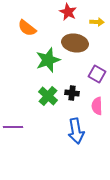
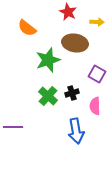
black cross: rotated 24 degrees counterclockwise
pink semicircle: moved 2 px left
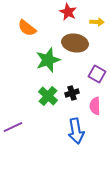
purple line: rotated 24 degrees counterclockwise
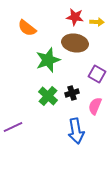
red star: moved 7 px right, 5 px down; rotated 18 degrees counterclockwise
pink semicircle: rotated 24 degrees clockwise
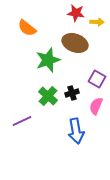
red star: moved 1 px right, 4 px up
brown ellipse: rotated 10 degrees clockwise
purple square: moved 5 px down
pink semicircle: moved 1 px right
purple line: moved 9 px right, 6 px up
